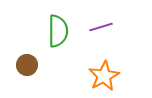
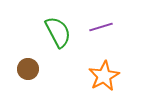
green semicircle: moved 1 px down; rotated 28 degrees counterclockwise
brown circle: moved 1 px right, 4 px down
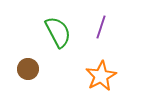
purple line: rotated 55 degrees counterclockwise
orange star: moved 3 px left
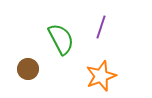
green semicircle: moved 3 px right, 7 px down
orange star: rotated 8 degrees clockwise
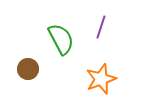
orange star: moved 3 px down
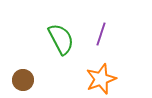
purple line: moved 7 px down
brown circle: moved 5 px left, 11 px down
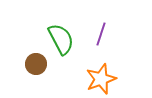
brown circle: moved 13 px right, 16 px up
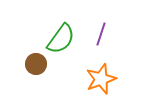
green semicircle: rotated 64 degrees clockwise
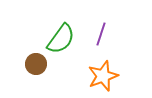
orange star: moved 2 px right, 3 px up
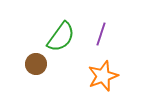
green semicircle: moved 2 px up
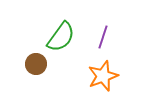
purple line: moved 2 px right, 3 px down
